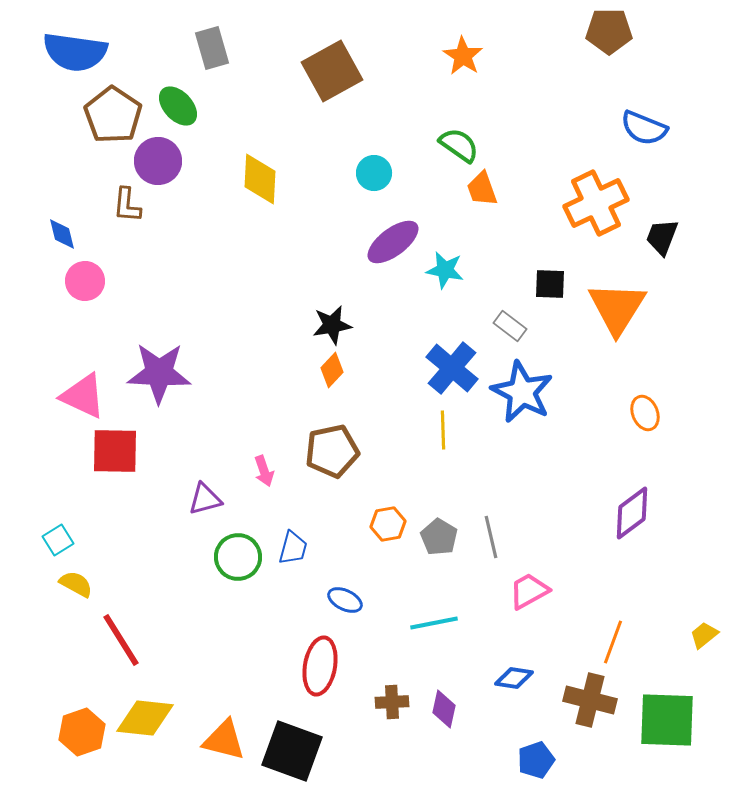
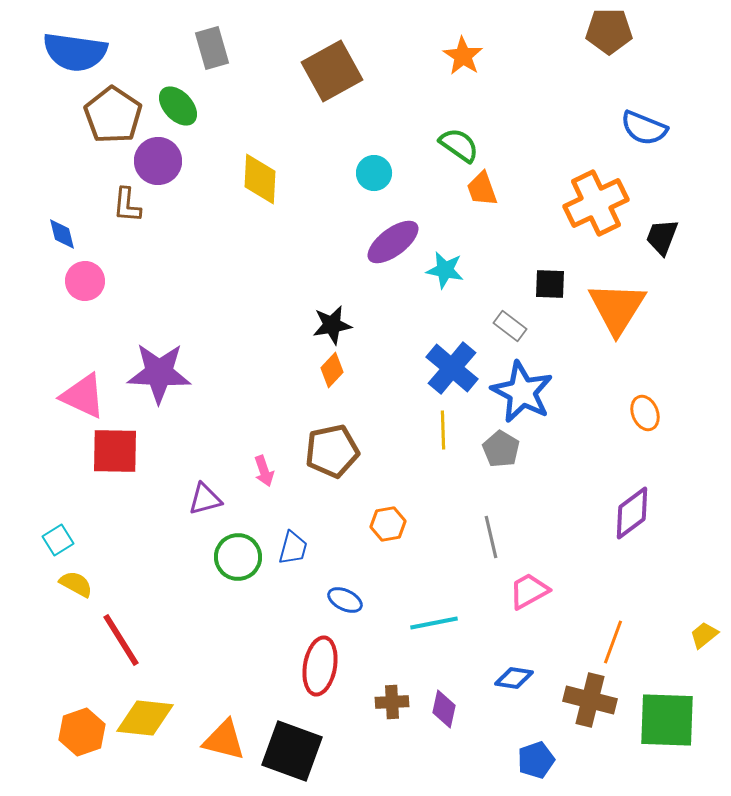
gray pentagon at (439, 537): moved 62 px right, 88 px up
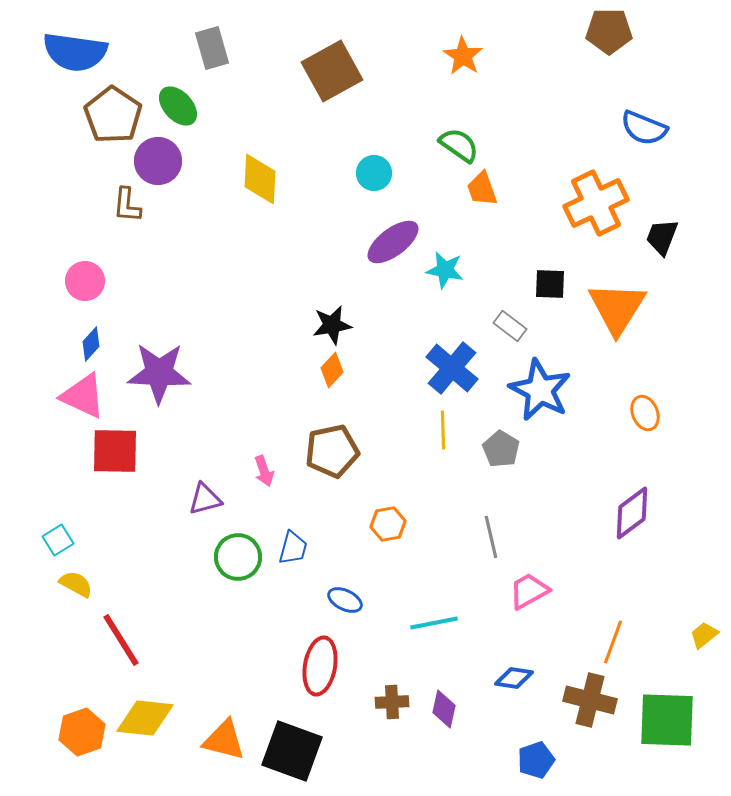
blue diamond at (62, 234): moved 29 px right, 110 px down; rotated 56 degrees clockwise
blue star at (522, 392): moved 18 px right, 2 px up
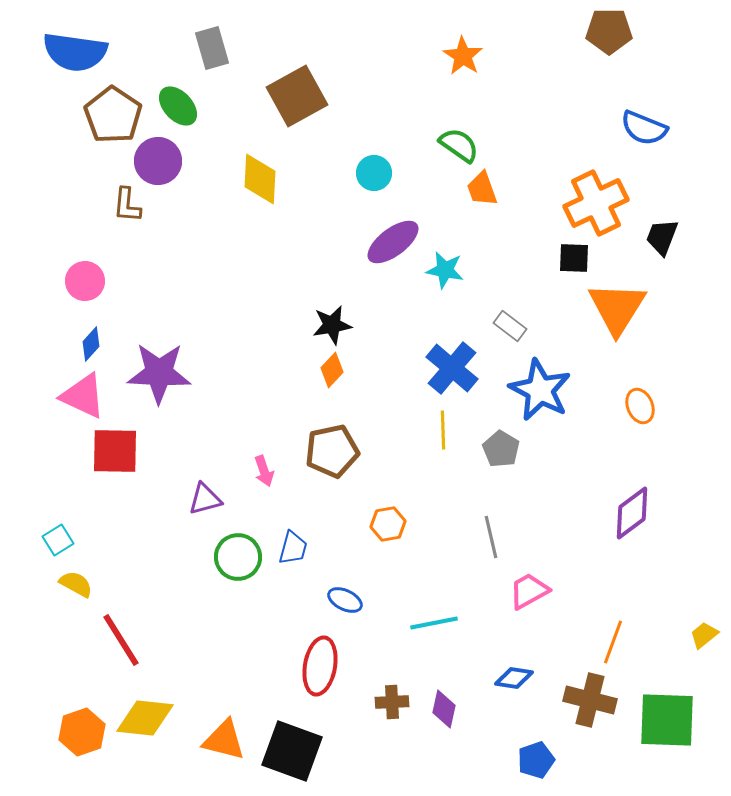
brown square at (332, 71): moved 35 px left, 25 px down
black square at (550, 284): moved 24 px right, 26 px up
orange ellipse at (645, 413): moved 5 px left, 7 px up
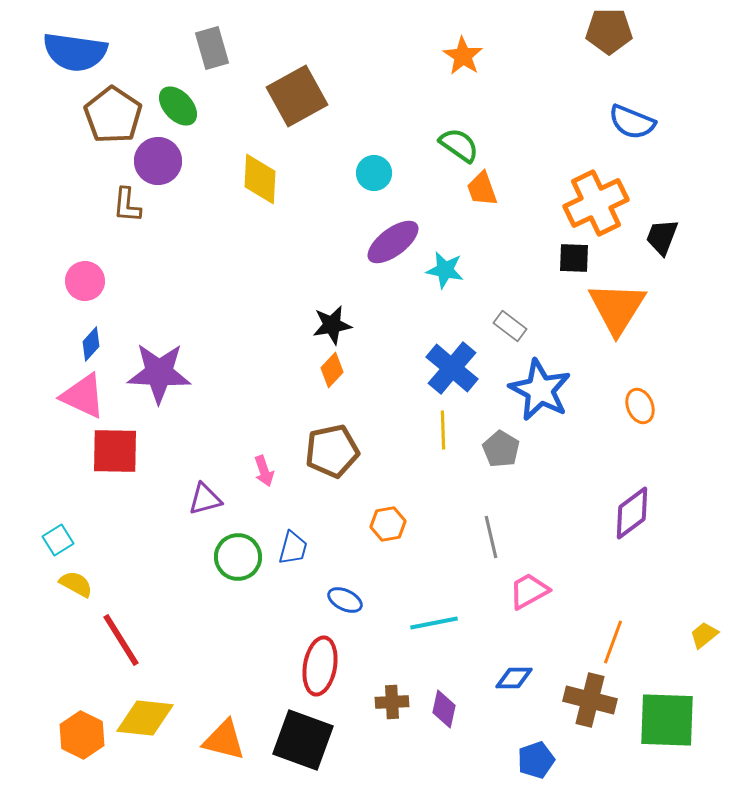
blue semicircle at (644, 128): moved 12 px left, 6 px up
blue diamond at (514, 678): rotated 9 degrees counterclockwise
orange hexagon at (82, 732): moved 3 px down; rotated 15 degrees counterclockwise
black square at (292, 751): moved 11 px right, 11 px up
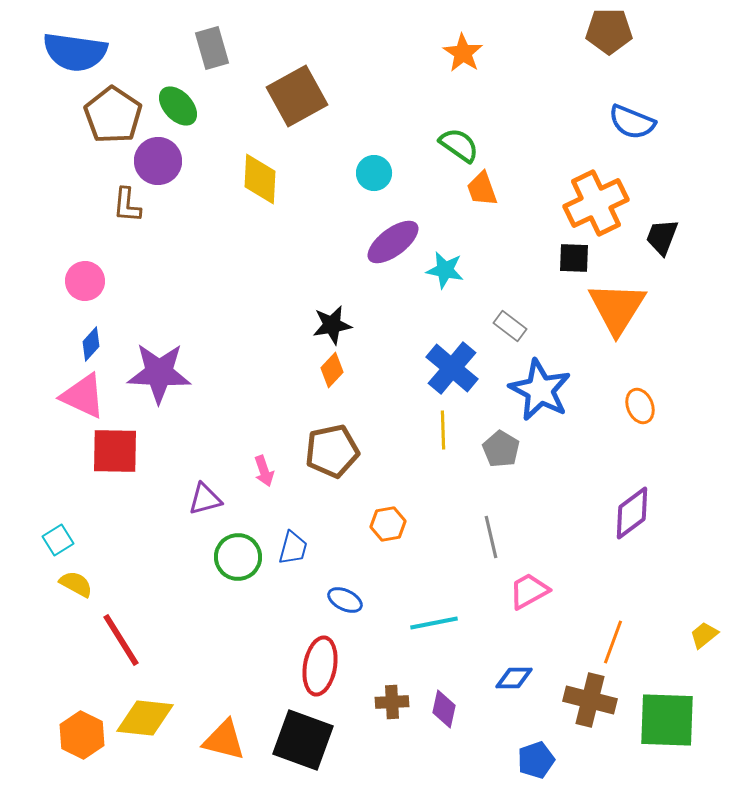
orange star at (463, 56): moved 3 px up
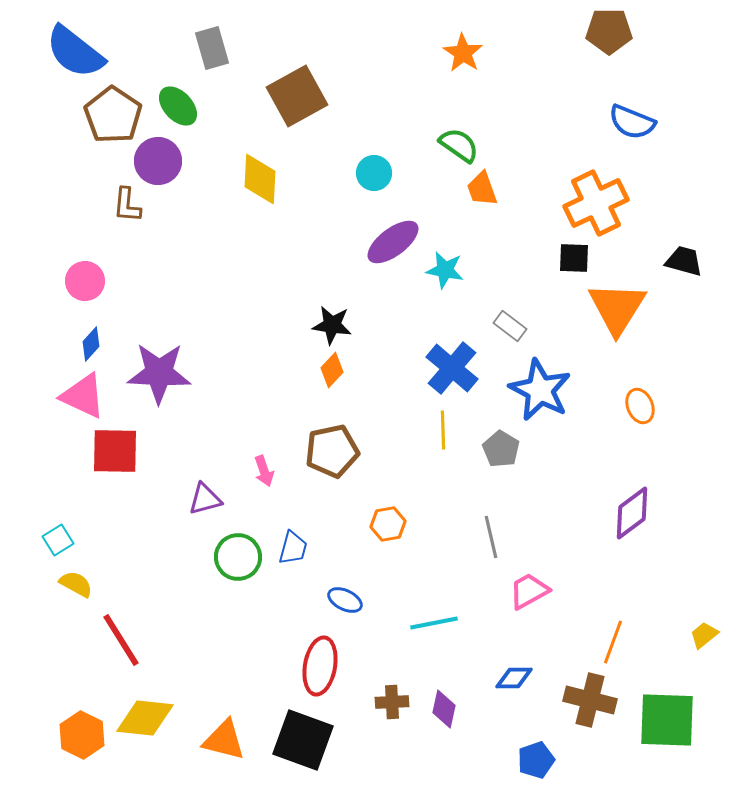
blue semicircle at (75, 52): rotated 30 degrees clockwise
black trapezoid at (662, 237): moved 22 px right, 24 px down; rotated 84 degrees clockwise
black star at (332, 325): rotated 18 degrees clockwise
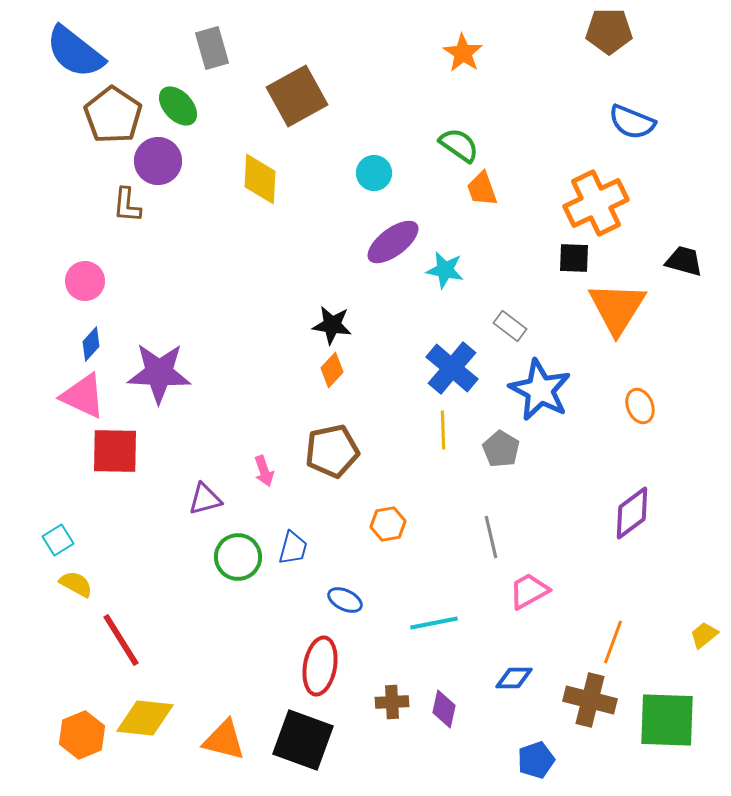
orange hexagon at (82, 735): rotated 12 degrees clockwise
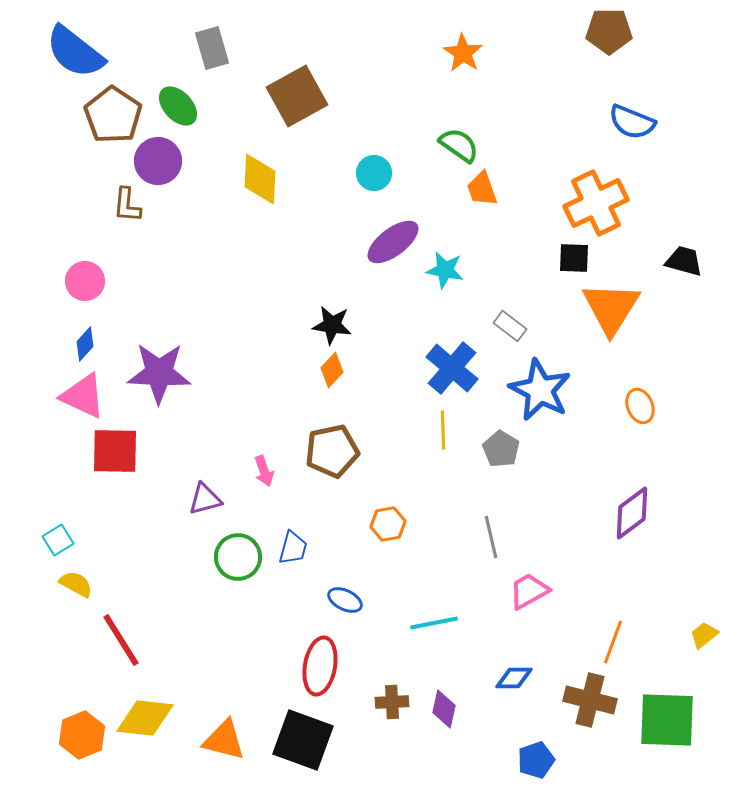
orange triangle at (617, 308): moved 6 px left
blue diamond at (91, 344): moved 6 px left
